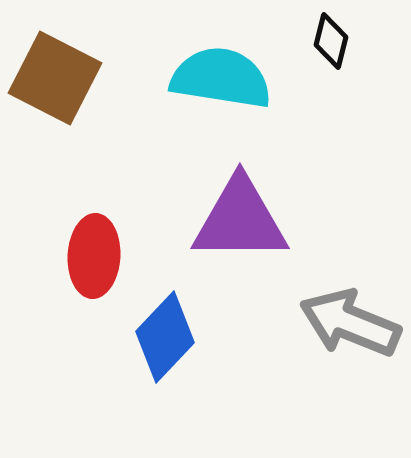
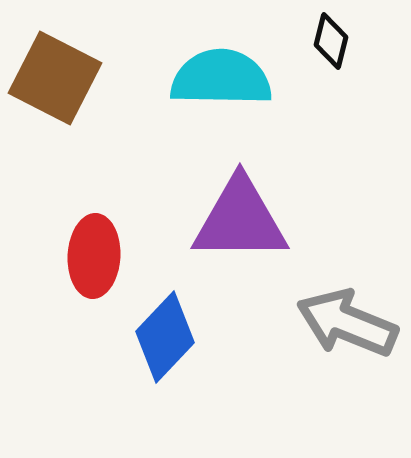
cyan semicircle: rotated 8 degrees counterclockwise
gray arrow: moved 3 px left
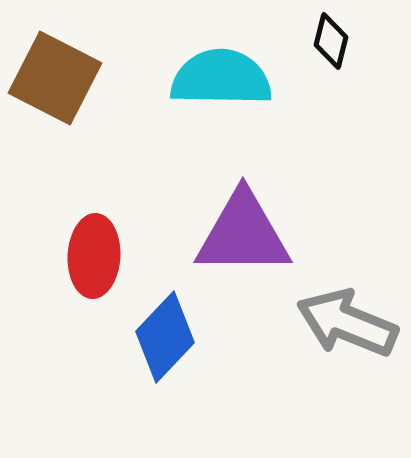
purple triangle: moved 3 px right, 14 px down
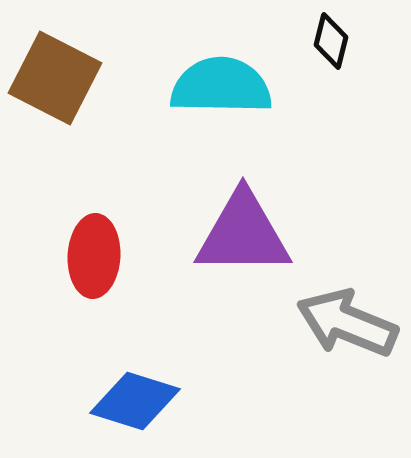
cyan semicircle: moved 8 px down
blue diamond: moved 30 px left, 64 px down; rotated 64 degrees clockwise
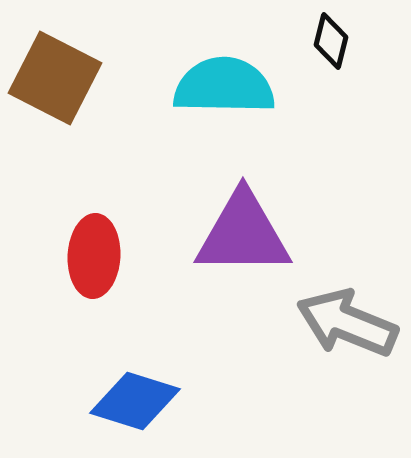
cyan semicircle: moved 3 px right
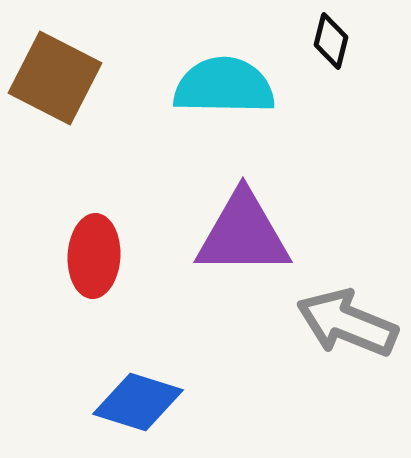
blue diamond: moved 3 px right, 1 px down
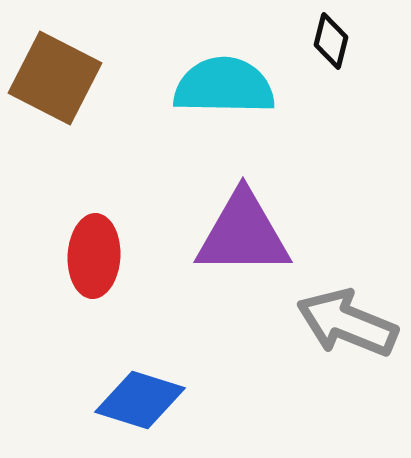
blue diamond: moved 2 px right, 2 px up
